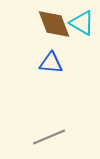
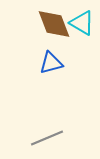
blue triangle: rotated 20 degrees counterclockwise
gray line: moved 2 px left, 1 px down
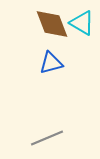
brown diamond: moved 2 px left
